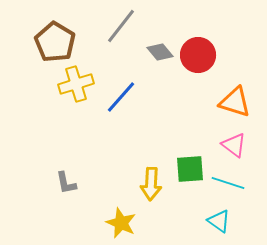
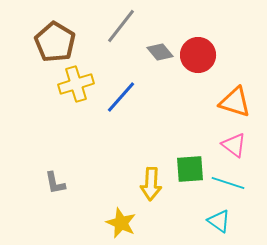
gray L-shape: moved 11 px left
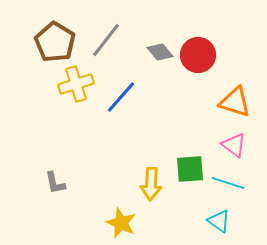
gray line: moved 15 px left, 14 px down
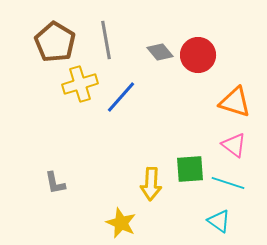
gray line: rotated 48 degrees counterclockwise
yellow cross: moved 4 px right
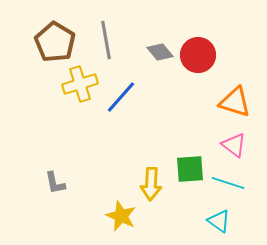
yellow star: moved 7 px up
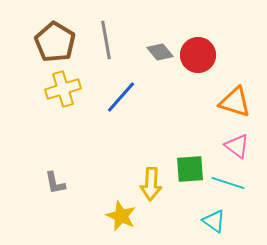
yellow cross: moved 17 px left, 5 px down
pink triangle: moved 3 px right, 1 px down
cyan triangle: moved 5 px left
